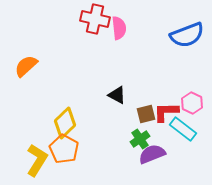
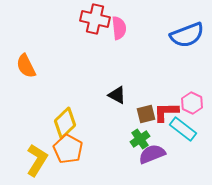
orange semicircle: rotated 75 degrees counterclockwise
orange pentagon: moved 4 px right
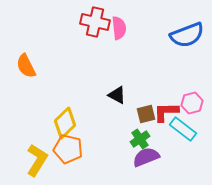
red cross: moved 3 px down
pink hexagon: rotated 20 degrees clockwise
orange pentagon: rotated 16 degrees counterclockwise
purple semicircle: moved 6 px left, 3 px down
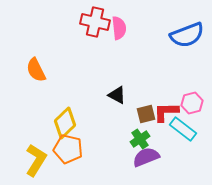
orange semicircle: moved 10 px right, 4 px down
yellow L-shape: moved 1 px left
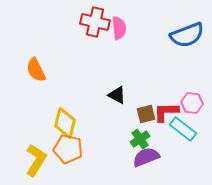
pink hexagon: rotated 20 degrees clockwise
yellow diamond: rotated 32 degrees counterclockwise
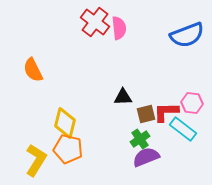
red cross: rotated 24 degrees clockwise
orange semicircle: moved 3 px left
black triangle: moved 6 px right, 2 px down; rotated 30 degrees counterclockwise
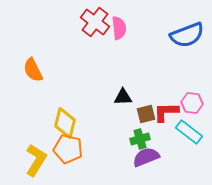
cyan rectangle: moved 6 px right, 3 px down
green cross: rotated 18 degrees clockwise
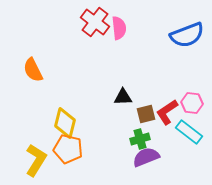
red L-shape: moved 1 px right; rotated 32 degrees counterclockwise
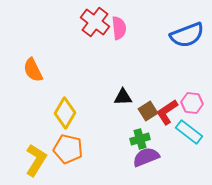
brown square: moved 2 px right, 3 px up; rotated 18 degrees counterclockwise
yellow diamond: moved 10 px up; rotated 16 degrees clockwise
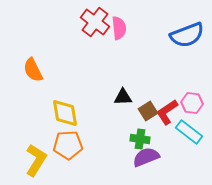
yellow diamond: rotated 40 degrees counterclockwise
green cross: rotated 24 degrees clockwise
orange pentagon: moved 4 px up; rotated 16 degrees counterclockwise
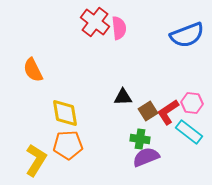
red L-shape: moved 1 px right
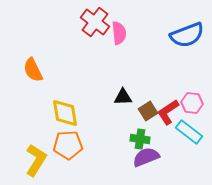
pink semicircle: moved 5 px down
